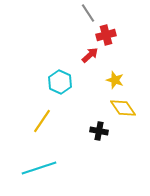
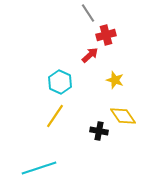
yellow diamond: moved 8 px down
yellow line: moved 13 px right, 5 px up
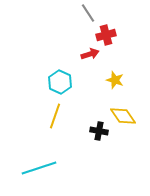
red arrow: moved 1 px up; rotated 24 degrees clockwise
yellow line: rotated 15 degrees counterclockwise
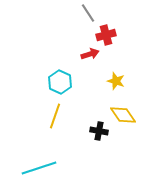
yellow star: moved 1 px right, 1 px down
yellow diamond: moved 1 px up
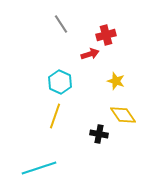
gray line: moved 27 px left, 11 px down
black cross: moved 3 px down
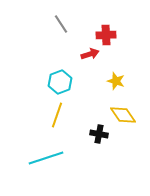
red cross: rotated 12 degrees clockwise
cyan hexagon: rotated 15 degrees clockwise
yellow line: moved 2 px right, 1 px up
cyan line: moved 7 px right, 10 px up
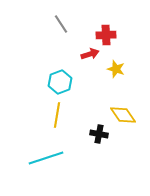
yellow star: moved 12 px up
yellow line: rotated 10 degrees counterclockwise
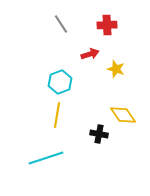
red cross: moved 1 px right, 10 px up
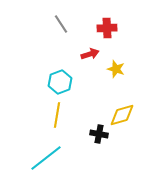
red cross: moved 3 px down
yellow diamond: moved 1 px left; rotated 72 degrees counterclockwise
cyan line: rotated 20 degrees counterclockwise
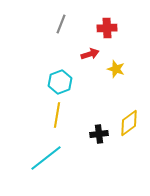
gray line: rotated 54 degrees clockwise
yellow diamond: moved 7 px right, 8 px down; rotated 20 degrees counterclockwise
black cross: rotated 18 degrees counterclockwise
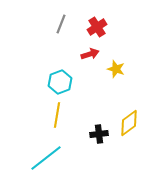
red cross: moved 10 px left, 1 px up; rotated 30 degrees counterclockwise
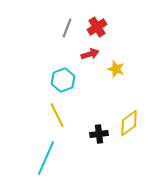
gray line: moved 6 px right, 4 px down
cyan hexagon: moved 3 px right, 2 px up
yellow line: rotated 35 degrees counterclockwise
cyan line: rotated 28 degrees counterclockwise
